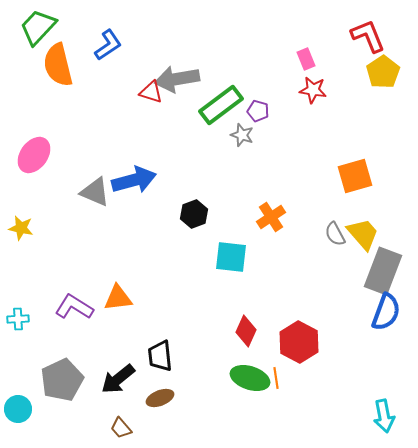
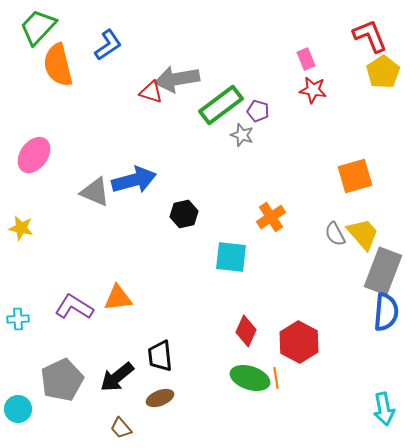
red L-shape: moved 2 px right
black hexagon: moved 10 px left; rotated 8 degrees clockwise
blue semicircle: rotated 15 degrees counterclockwise
black arrow: moved 1 px left, 2 px up
cyan arrow: moved 7 px up
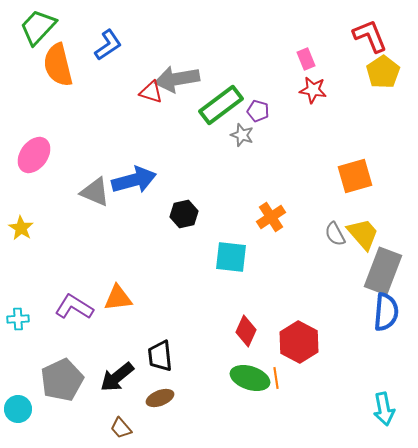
yellow star: rotated 20 degrees clockwise
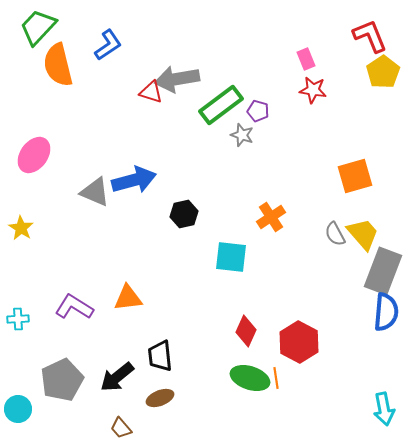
orange triangle: moved 10 px right
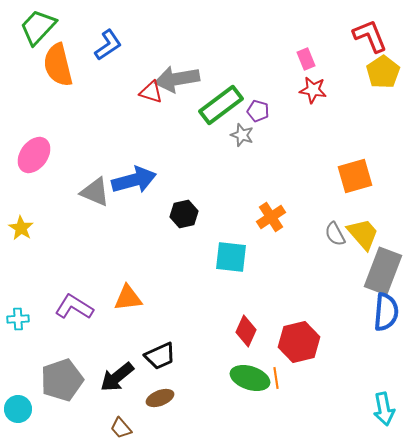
red hexagon: rotated 18 degrees clockwise
black trapezoid: rotated 108 degrees counterclockwise
gray pentagon: rotated 6 degrees clockwise
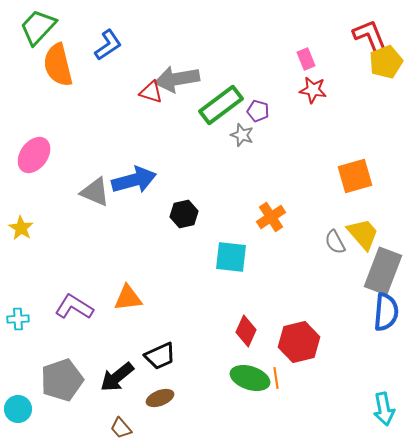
yellow pentagon: moved 3 px right, 10 px up; rotated 12 degrees clockwise
gray semicircle: moved 8 px down
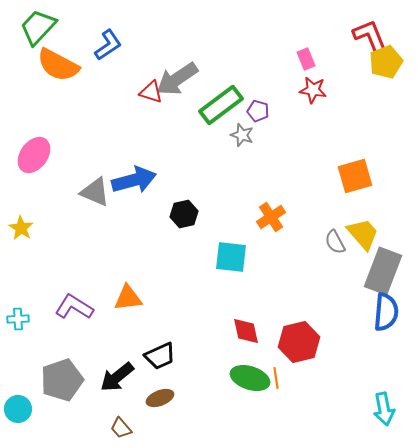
orange semicircle: rotated 48 degrees counterclockwise
gray arrow: rotated 24 degrees counterclockwise
red diamond: rotated 36 degrees counterclockwise
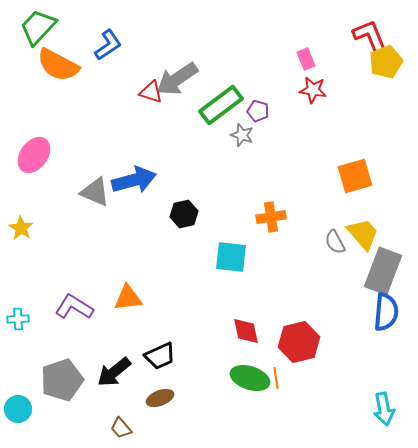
orange cross: rotated 24 degrees clockwise
black arrow: moved 3 px left, 5 px up
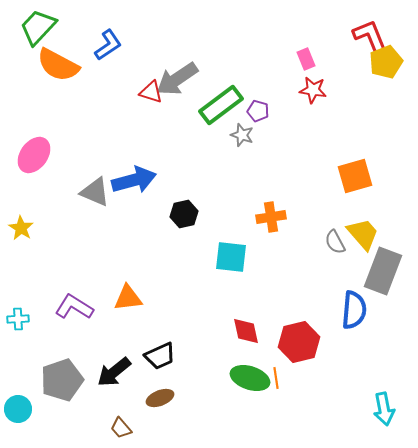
blue semicircle: moved 32 px left, 2 px up
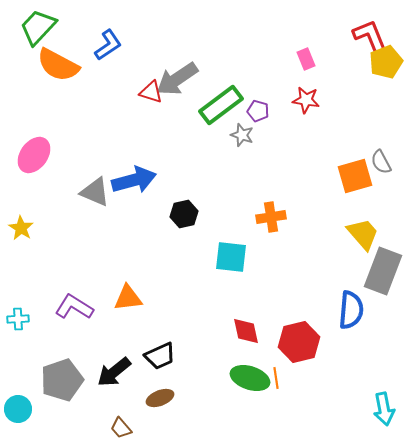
red star: moved 7 px left, 10 px down
gray semicircle: moved 46 px right, 80 px up
blue semicircle: moved 3 px left
